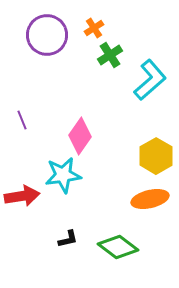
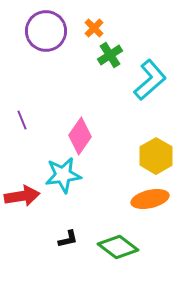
orange cross: rotated 12 degrees counterclockwise
purple circle: moved 1 px left, 4 px up
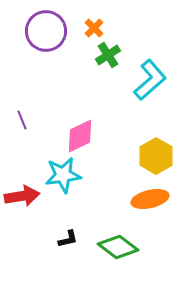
green cross: moved 2 px left
pink diamond: rotated 30 degrees clockwise
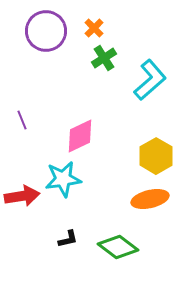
green cross: moved 4 px left, 3 px down
cyan star: moved 4 px down
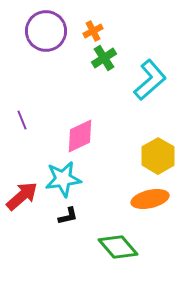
orange cross: moved 1 px left, 3 px down; rotated 18 degrees clockwise
yellow hexagon: moved 2 px right
red arrow: rotated 32 degrees counterclockwise
black L-shape: moved 23 px up
green diamond: rotated 12 degrees clockwise
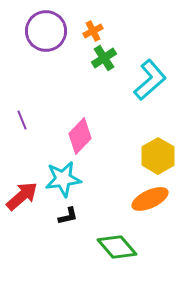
pink diamond: rotated 21 degrees counterclockwise
orange ellipse: rotated 12 degrees counterclockwise
green diamond: moved 1 px left
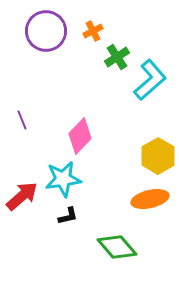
green cross: moved 13 px right, 1 px up
orange ellipse: rotated 12 degrees clockwise
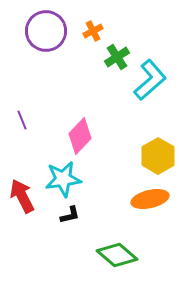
red arrow: rotated 76 degrees counterclockwise
black L-shape: moved 2 px right, 1 px up
green diamond: moved 8 px down; rotated 9 degrees counterclockwise
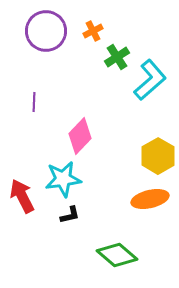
purple line: moved 12 px right, 18 px up; rotated 24 degrees clockwise
